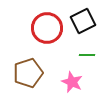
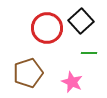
black square: moved 2 px left; rotated 15 degrees counterclockwise
green line: moved 2 px right, 2 px up
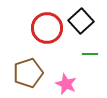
green line: moved 1 px right, 1 px down
pink star: moved 6 px left, 2 px down
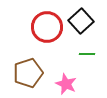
red circle: moved 1 px up
green line: moved 3 px left
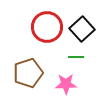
black square: moved 1 px right, 8 px down
green line: moved 11 px left, 3 px down
pink star: rotated 25 degrees counterclockwise
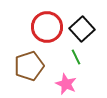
green line: rotated 63 degrees clockwise
brown pentagon: moved 1 px right, 7 px up
pink star: rotated 25 degrees clockwise
